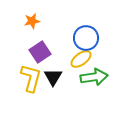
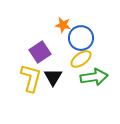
orange star: moved 31 px right, 4 px down; rotated 21 degrees clockwise
blue circle: moved 5 px left
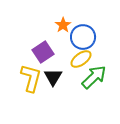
orange star: rotated 28 degrees clockwise
blue circle: moved 2 px right, 1 px up
purple square: moved 3 px right
green arrow: rotated 36 degrees counterclockwise
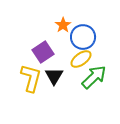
black triangle: moved 1 px right, 1 px up
